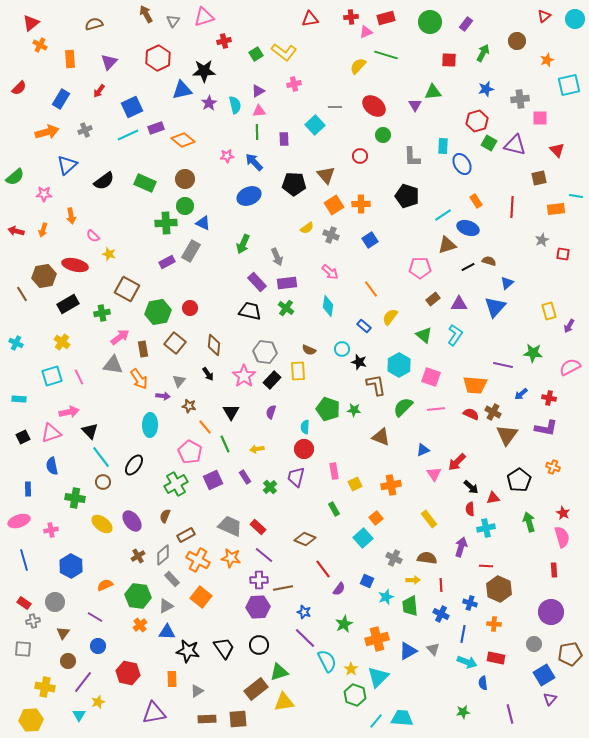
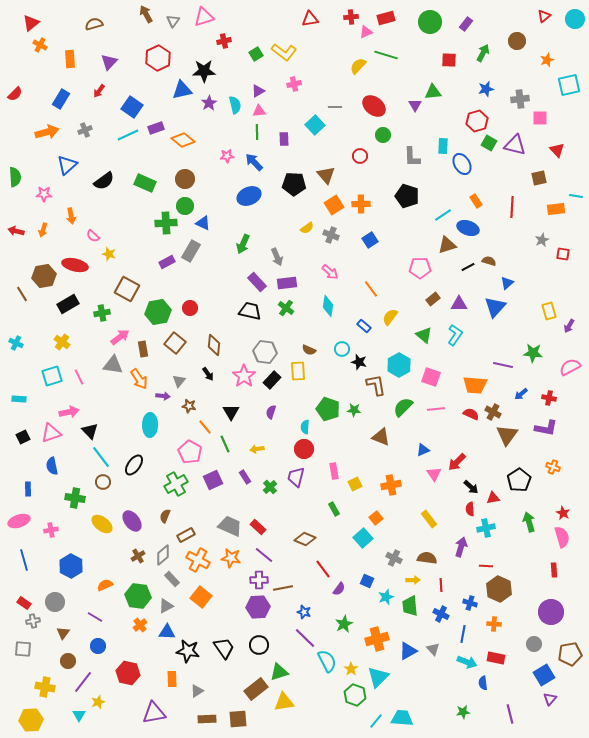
red semicircle at (19, 88): moved 4 px left, 6 px down
blue square at (132, 107): rotated 30 degrees counterclockwise
green semicircle at (15, 177): rotated 54 degrees counterclockwise
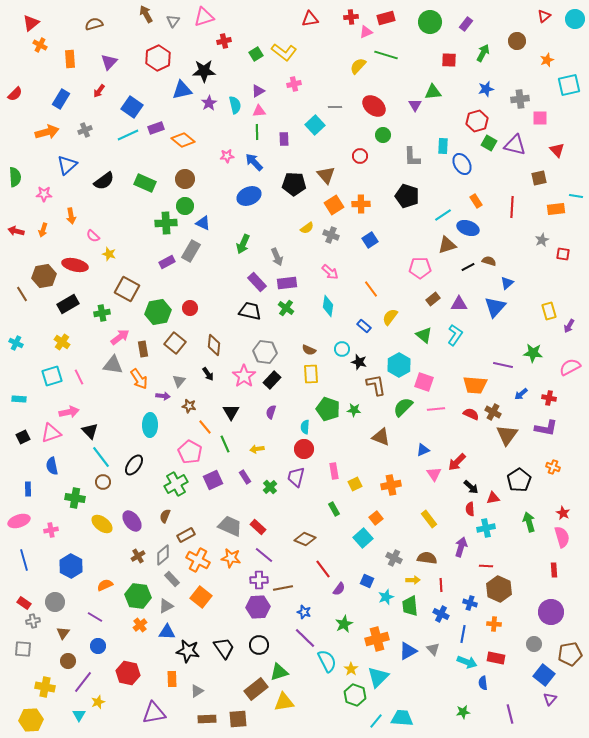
yellow rectangle at (298, 371): moved 13 px right, 3 px down
pink square at (431, 377): moved 7 px left, 5 px down
blue square at (544, 675): rotated 20 degrees counterclockwise
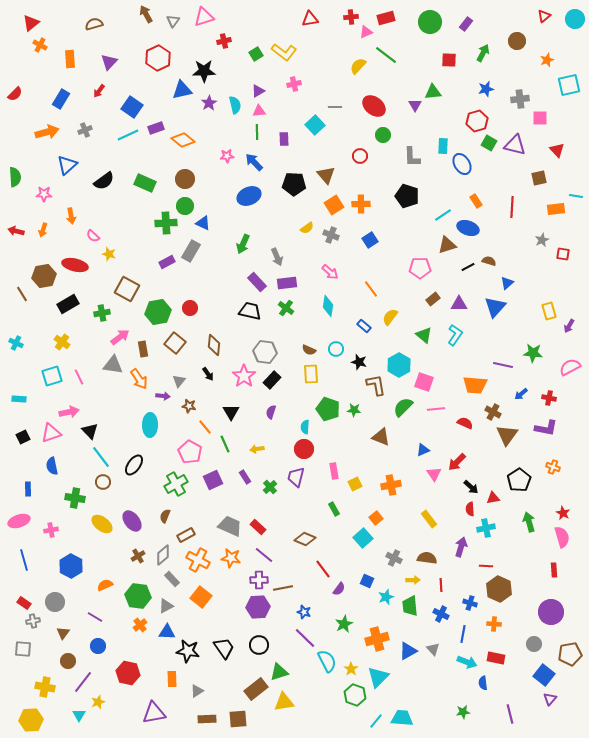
green line at (386, 55): rotated 20 degrees clockwise
cyan circle at (342, 349): moved 6 px left
red semicircle at (471, 414): moved 6 px left, 9 px down
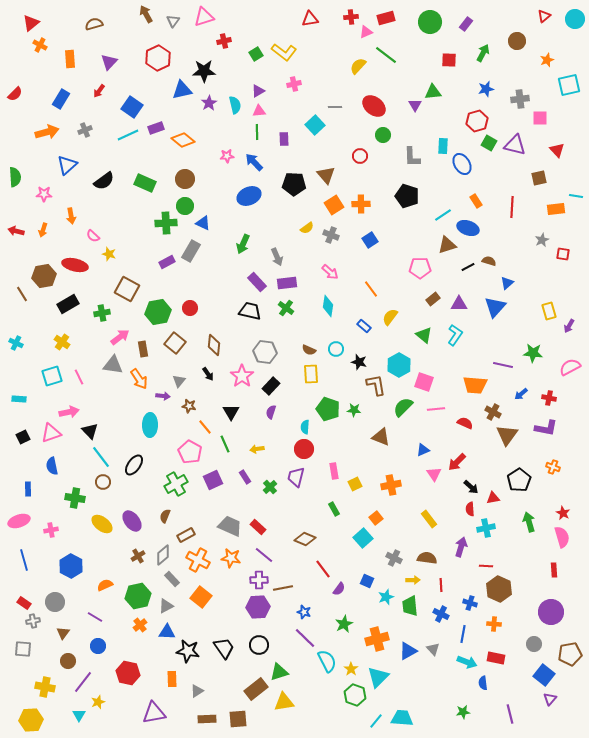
pink star at (244, 376): moved 2 px left
black rectangle at (272, 380): moved 1 px left, 6 px down
green hexagon at (138, 596): rotated 20 degrees counterclockwise
